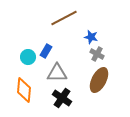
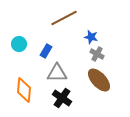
cyan circle: moved 9 px left, 13 px up
brown ellipse: rotated 70 degrees counterclockwise
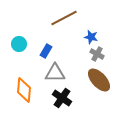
gray triangle: moved 2 px left
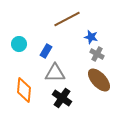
brown line: moved 3 px right, 1 px down
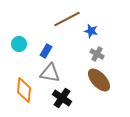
blue star: moved 6 px up
gray triangle: moved 5 px left; rotated 10 degrees clockwise
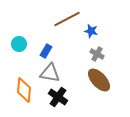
black cross: moved 4 px left, 1 px up
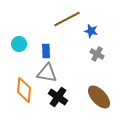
blue rectangle: rotated 32 degrees counterclockwise
gray triangle: moved 3 px left
brown ellipse: moved 17 px down
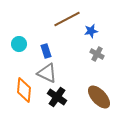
blue star: rotated 24 degrees counterclockwise
blue rectangle: rotated 16 degrees counterclockwise
gray triangle: rotated 15 degrees clockwise
black cross: moved 1 px left
